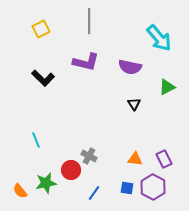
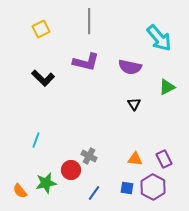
cyan line: rotated 42 degrees clockwise
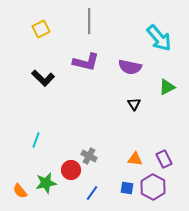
blue line: moved 2 px left
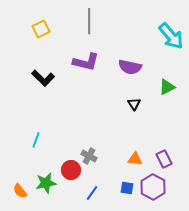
cyan arrow: moved 12 px right, 2 px up
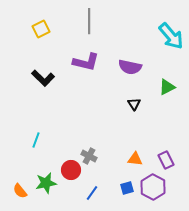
purple rectangle: moved 2 px right, 1 px down
blue square: rotated 24 degrees counterclockwise
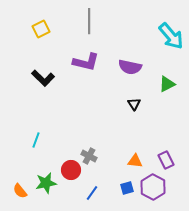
green triangle: moved 3 px up
orange triangle: moved 2 px down
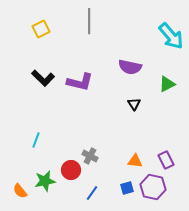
purple L-shape: moved 6 px left, 20 px down
gray cross: moved 1 px right
green star: moved 1 px left, 2 px up
purple hexagon: rotated 15 degrees counterclockwise
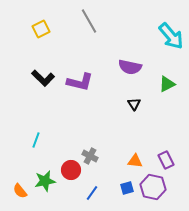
gray line: rotated 30 degrees counterclockwise
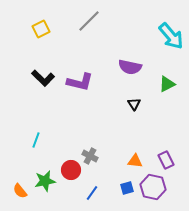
gray line: rotated 75 degrees clockwise
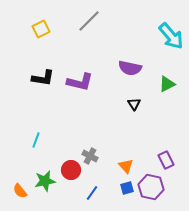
purple semicircle: moved 1 px down
black L-shape: rotated 35 degrees counterclockwise
orange triangle: moved 9 px left, 5 px down; rotated 42 degrees clockwise
purple hexagon: moved 2 px left
